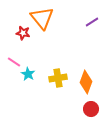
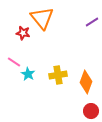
yellow cross: moved 3 px up
red circle: moved 2 px down
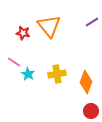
orange triangle: moved 7 px right, 8 px down
yellow cross: moved 1 px left, 1 px up
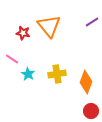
pink line: moved 2 px left, 3 px up
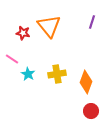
purple line: rotated 40 degrees counterclockwise
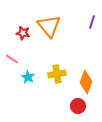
cyan star: moved 3 px down
red circle: moved 13 px left, 5 px up
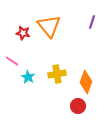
pink line: moved 2 px down
